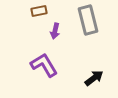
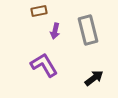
gray rectangle: moved 10 px down
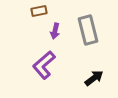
purple L-shape: rotated 100 degrees counterclockwise
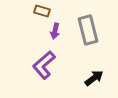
brown rectangle: moved 3 px right; rotated 28 degrees clockwise
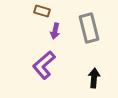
gray rectangle: moved 1 px right, 2 px up
black arrow: rotated 48 degrees counterclockwise
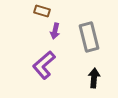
gray rectangle: moved 9 px down
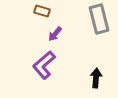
purple arrow: moved 3 px down; rotated 28 degrees clockwise
gray rectangle: moved 10 px right, 18 px up
black arrow: moved 2 px right
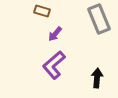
gray rectangle: rotated 8 degrees counterclockwise
purple L-shape: moved 10 px right
black arrow: moved 1 px right
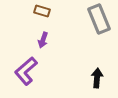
purple arrow: moved 12 px left, 6 px down; rotated 21 degrees counterclockwise
purple L-shape: moved 28 px left, 6 px down
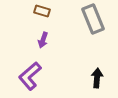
gray rectangle: moved 6 px left
purple L-shape: moved 4 px right, 5 px down
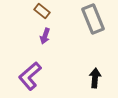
brown rectangle: rotated 21 degrees clockwise
purple arrow: moved 2 px right, 4 px up
black arrow: moved 2 px left
